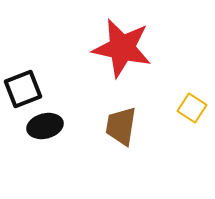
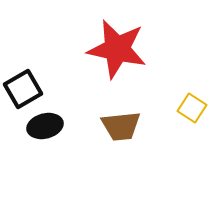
red star: moved 5 px left, 1 px down
black square: rotated 9 degrees counterclockwise
brown trapezoid: rotated 105 degrees counterclockwise
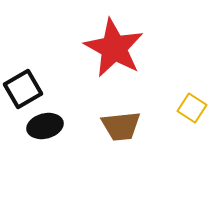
red star: moved 3 px left, 1 px up; rotated 16 degrees clockwise
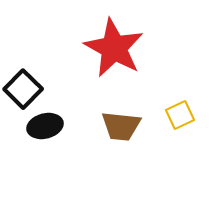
black square: rotated 15 degrees counterclockwise
yellow square: moved 12 px left, 7 px down; rotated 32 degrees clockwise
brown trapezoid: rotated 12 degrees clockwise
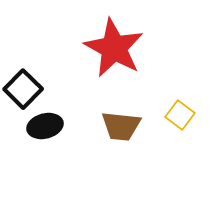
yellow square: rotated 28 degrees counterclockwise
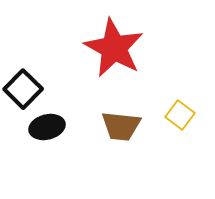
black ellipse: moved 2 px right, 1 px down
